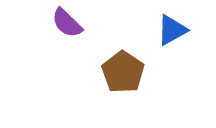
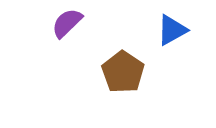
purple semicircle: rotated 92 degrees clockwise
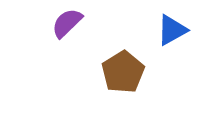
brown pentagon: rotated 6 degrees clockwise
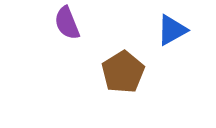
purple semicircle: rotated 68 degrees counterclockwise
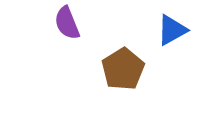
brown pentagon: moved 3 px up
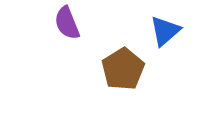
blue triangle: moved 7 px left, 1 px down; rotated 12 degrees counterclockwise
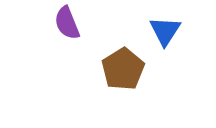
blue triangle: rotated 16 degrees counterclockwise
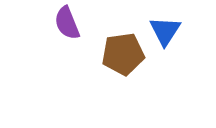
brown pentagon: moved 15 px up; rotated 24 degrees clockwise
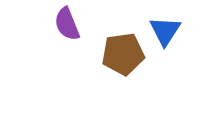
purple semicircle: moved 1 px down
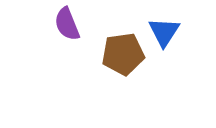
blue triangle: moved 1 px left, 1 px down
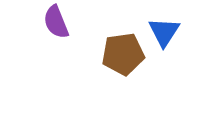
purple semicircle: moved 11 px left, 2 px up
